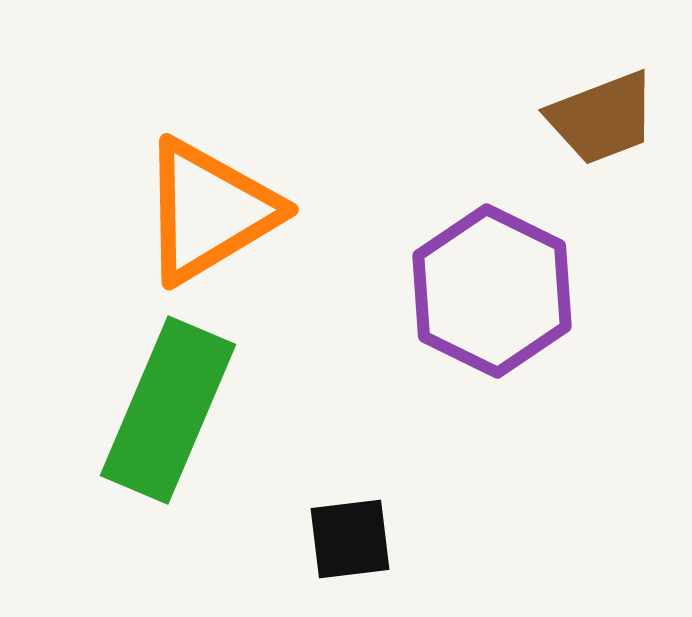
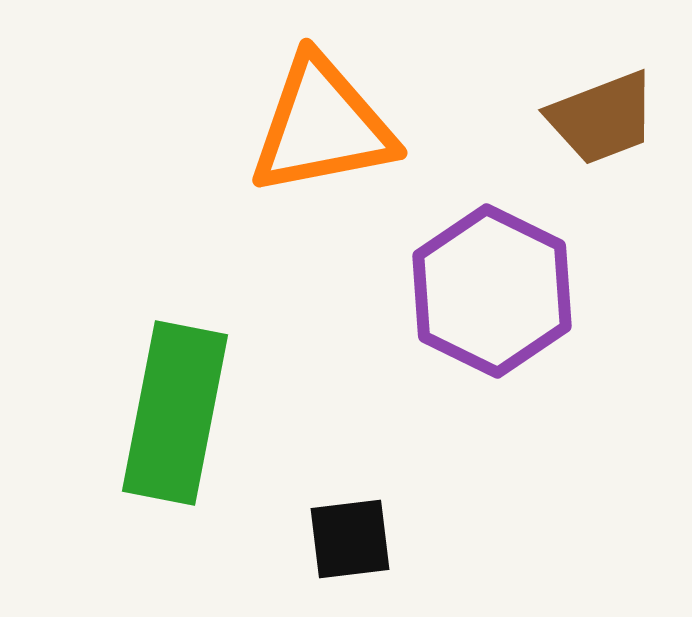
orange triangle: moved 113 px right, 85 px up; rotated 20 degrees clockwise
green rectangle: moved 7 px right, 3 px down; rotated 12 degrees counterclockwise
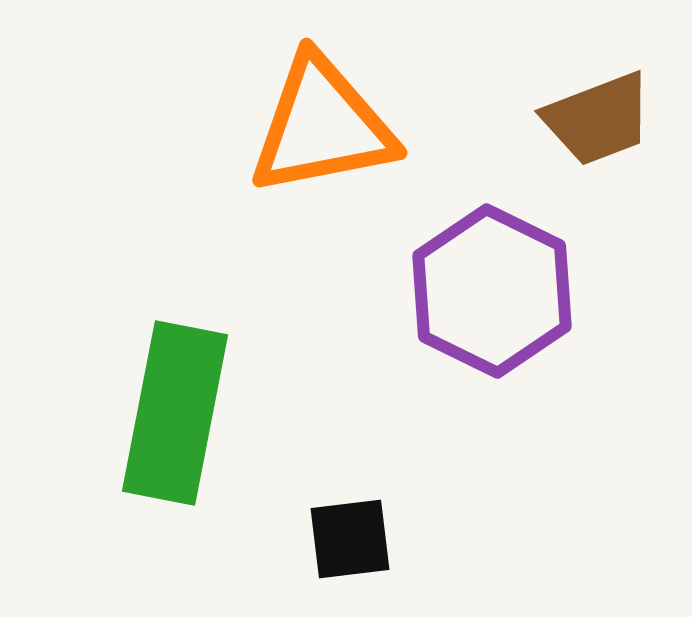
brown trapezoid: moved 4 px left, 1 px down
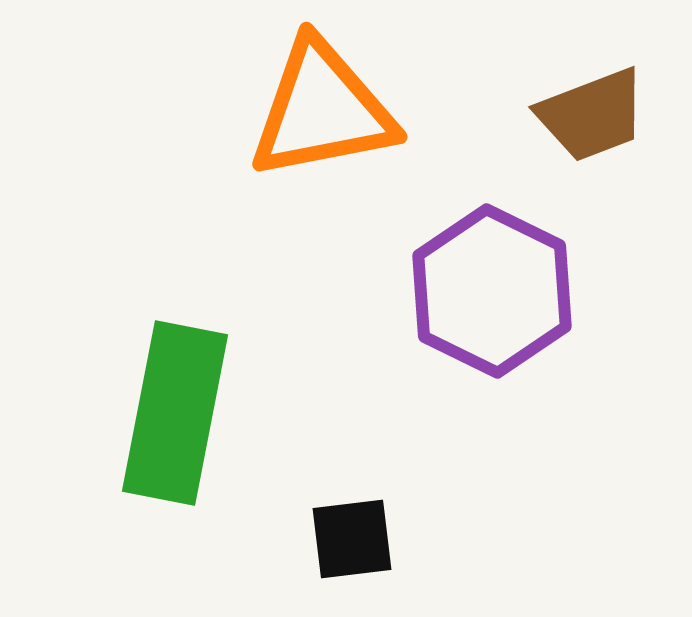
brown trapezoid: moved 6 px left, 4 px up
orange triangle: moved 16 px up
black square: moved 2 px right
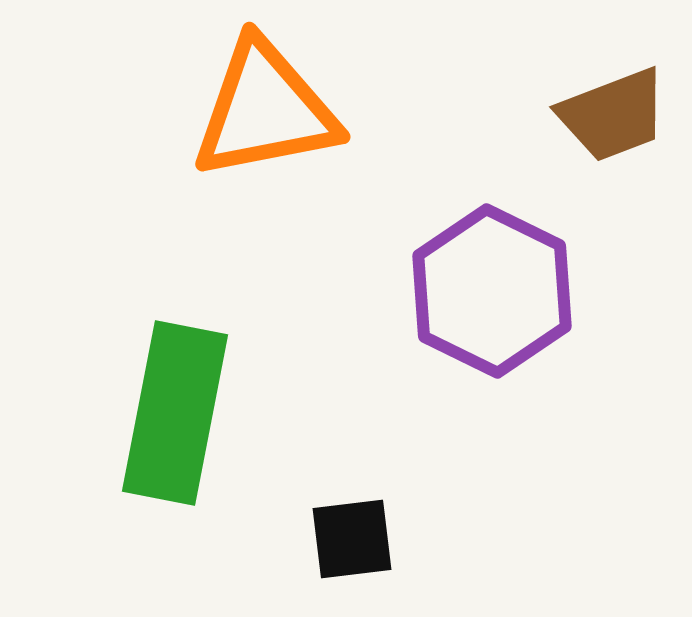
orange triangle: moved 57 px left
brown trapezoid: moved 21 px right
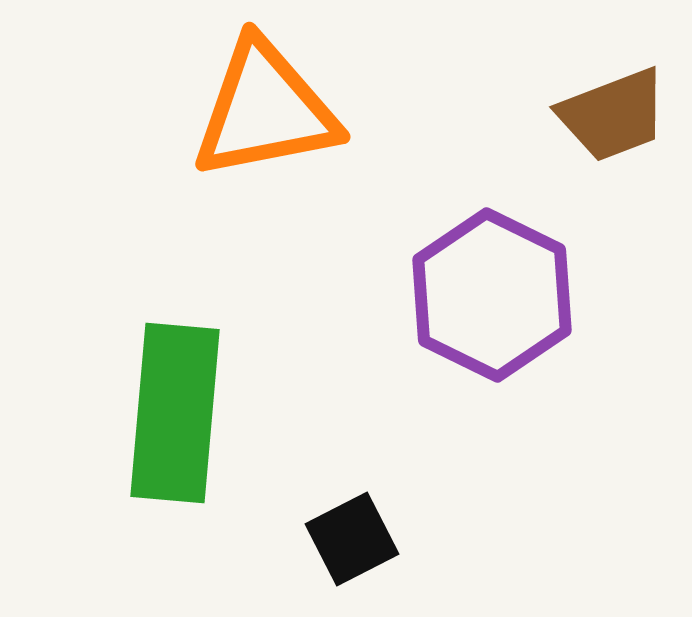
purple hexagon: moved 4 px down
green rectangle: rotated 6 degrees counterclockwise
black square: rotated 20 degrees counterclockwise
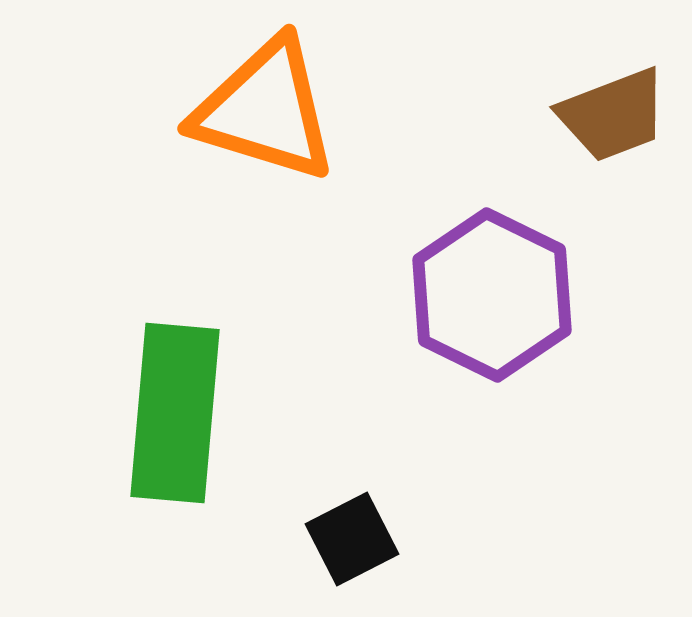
orange triangle: rotated 28 degrees clockwise
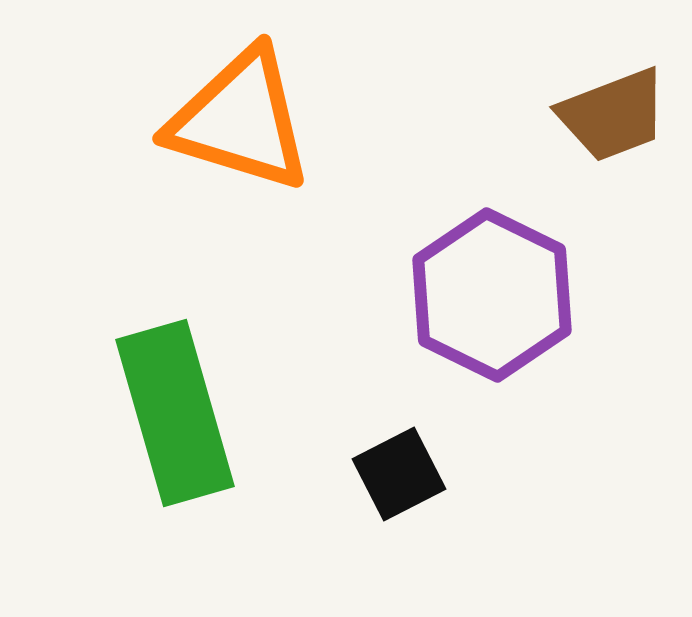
orange triangle: moved 25 px left, 10 px down
green rectangle: rotated 21 degrees counterclockwise
black square: moved 47 px right, 65 px up
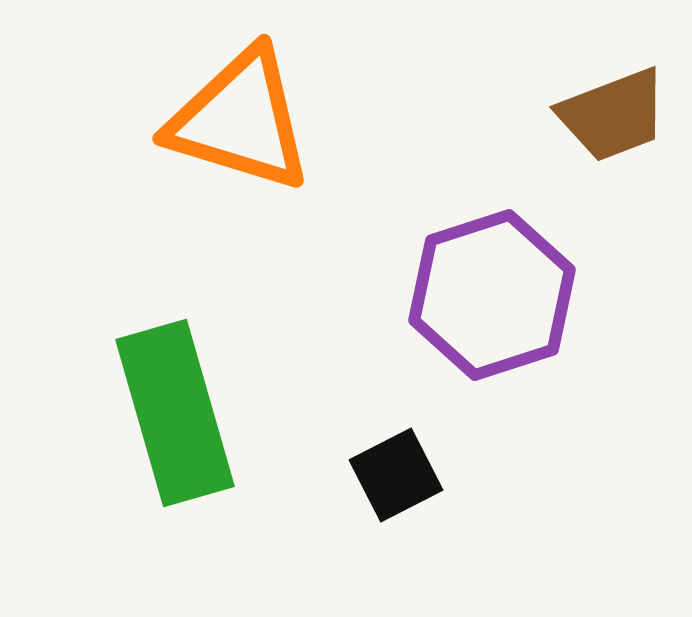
purple hexagon: rotated 16 degrees clockwise
black square: moved 3 px left, 1 px down
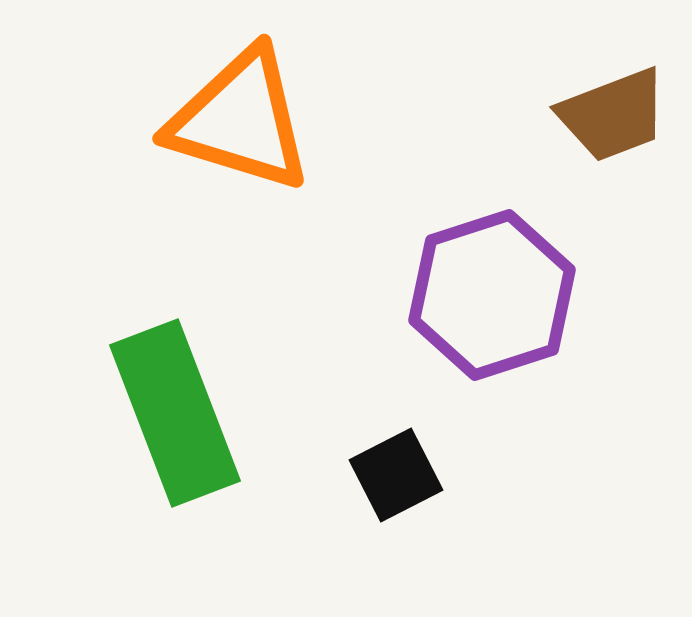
green rectangle: rotated 5 degrees counterclockwise
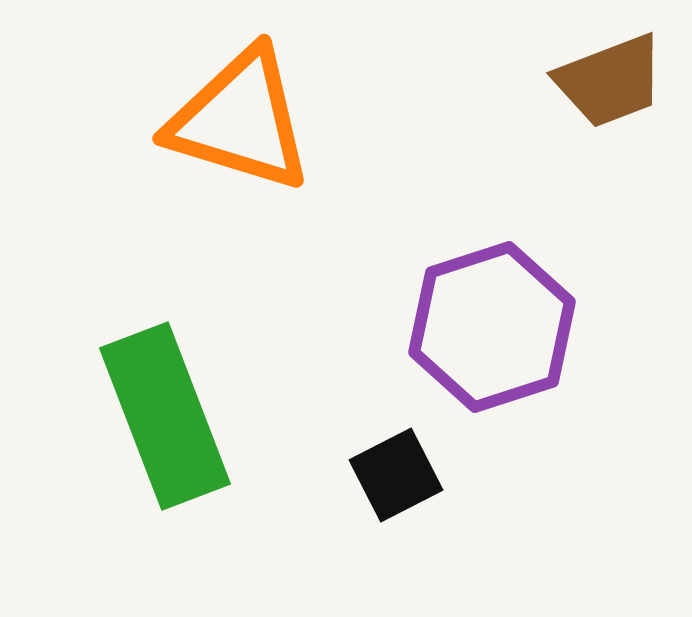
brown trapezoid: moved 3 px left, 34 px up
purple hexagon: moved 32 px down
green rectangle: moved 10 px left, 3 px down
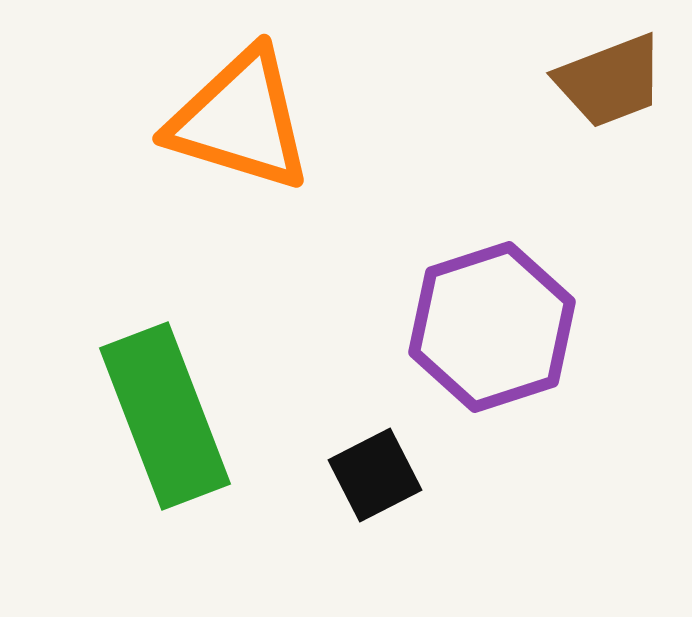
black square: moved 21 px left
